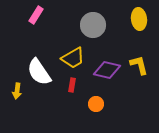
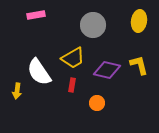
pink rectangle: rotated 48 degrees clockwise
yellow ellipse: moved 2 px down; rotated 15 degrees clockwise
orange circle: moved 1 px right, 1 px up
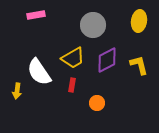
purple diamond: moved 10 px up; rotated 40 degrees counterclockwise
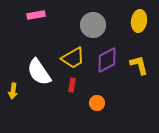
yellow arrow: moved 4 px left
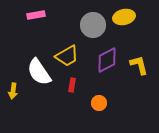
yellow ellipse: moved 15 px left, 4 px up; rotated 70 degrees clockwise
yellow trapezoid: moved 6 px left, 2 px up
orange circle: moved 2 px right
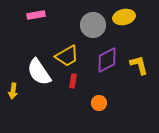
red rectangle: moved 1 px right, 4 px up
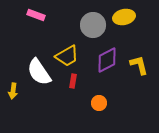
pink rectangle: rotated 30 degrees clockwise
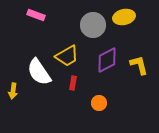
red rectangle: moved 2 px down
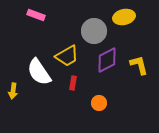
gray circle: moved 1 px right, 6 px down
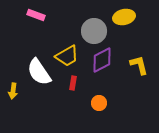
purple diamond: moved 5 px left
